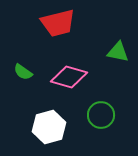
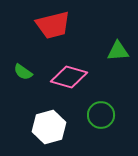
red trapezoid: moved 5 px left, 2 px down
green triangle: moved 1 px up; rotated 15 degrees counterclockwise
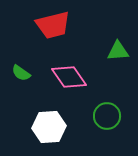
green semicircle: moved 2 px left, 1 px down
pink diamond: rotated 39 degrees clockwise
green circle: moved 6 px right, 1 px down
white hexagon: rotated 12 degrees clockwise
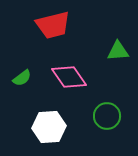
green semicircle: moved 1 px right, 5 px down; rotated 72 degrees counterclockwise
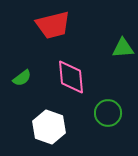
green triangle: moved 5 px right, 3 px up
pink diamond: moved 2 px right; rotated 30 degrees clockwise
green circle: moved 1 px right, 3 px up
white hexagon: rotated 24 degrees clockwise
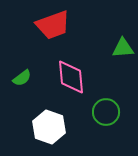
red trapezoid: rotated 6 degrees counterclockwise
green circle: moved 2 px left, 1 px up
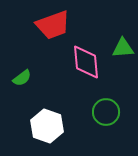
pink diamond: moved 15 px right, 15 px up
white hexagon: moved 2 px left, 1 px up
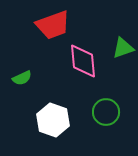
green triangle: rotated 15 degrees counterclockwise
pink diamond: moved 3 px left, 1 px up
green semicircle: rotated 12 degrees clockwise
white hexagon: moved 6 px right, 6 px up
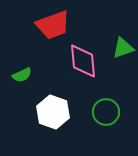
green semicircle: moved 3 px up
white hexagon: moved 8 px up
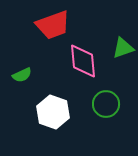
green circle: moved 8 px up
